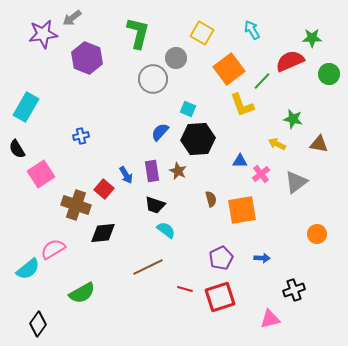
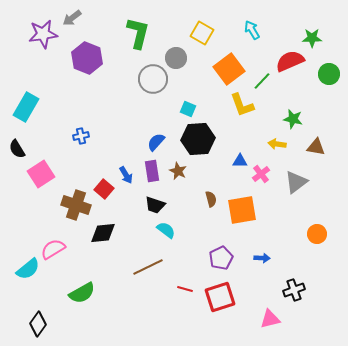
blue semicircle at (160, 132): moved 4 px left, 10 px down
yellow arrow at (277, 144): rotated 18 degrees counterclockwise
brown triangle at (319, 144): moved 3 px left, 3 px down
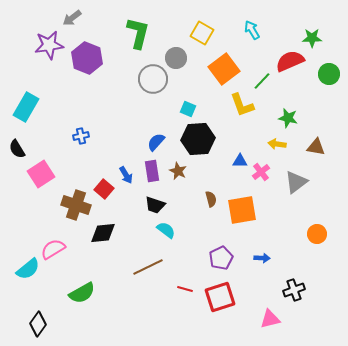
purple star at (43, 34): moved 6 px right, 11 px down
orange square at (229, 69): moved 5 px left
green star at (293, 119): moved 5 px left, 1 px up
pink cross at (261, 174): moved 2 px up
